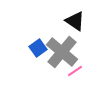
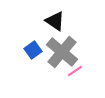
black triangle: moved 20 px left
blue square: moved 5 px left, 2 px down
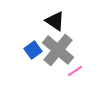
gray cross: moved 4 px left, 2 px up
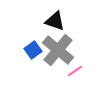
black triangle: rotated 15 degrees counterclockwise
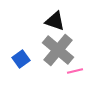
blue square: moved 12 px left, 9 px down
pink line: rotated 21 degrees clockwise
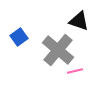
black triangle: moved 24 px right
blue square: moved 2 px left, 22 px up
